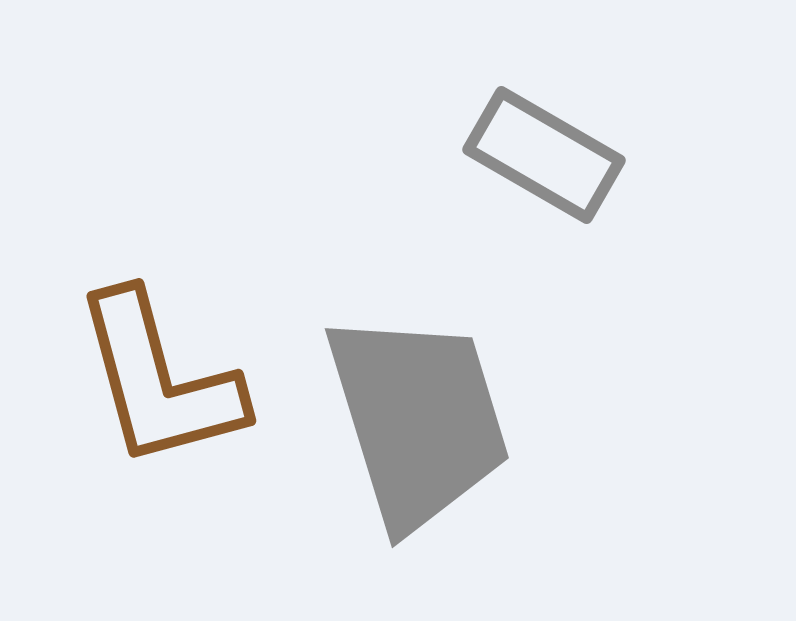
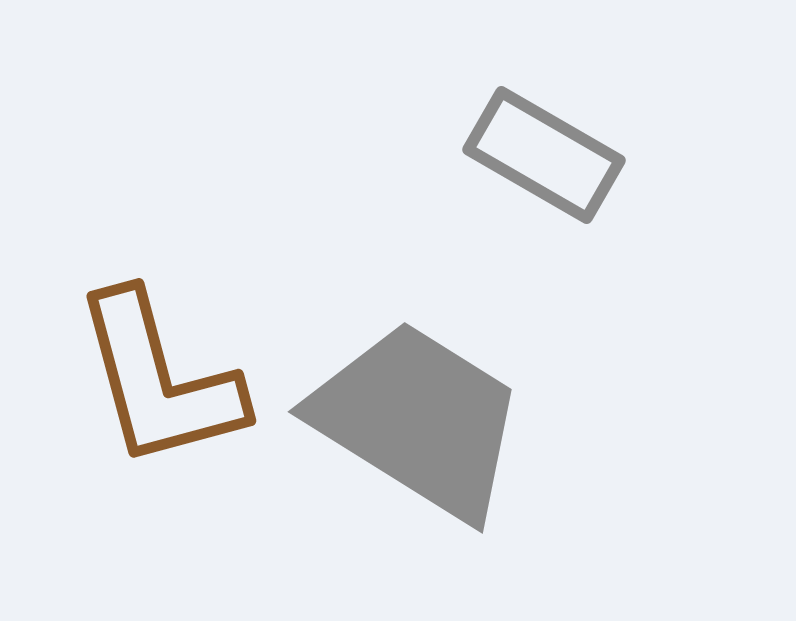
gray trapezoid: rotated 41 degrees counterclockwise
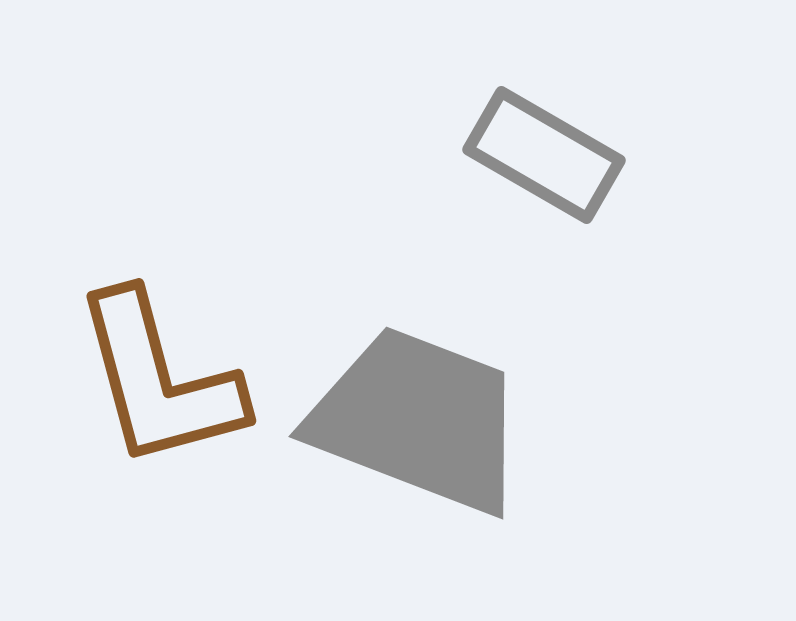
gray trapezoid: rotated 11 degrees counterclockwise
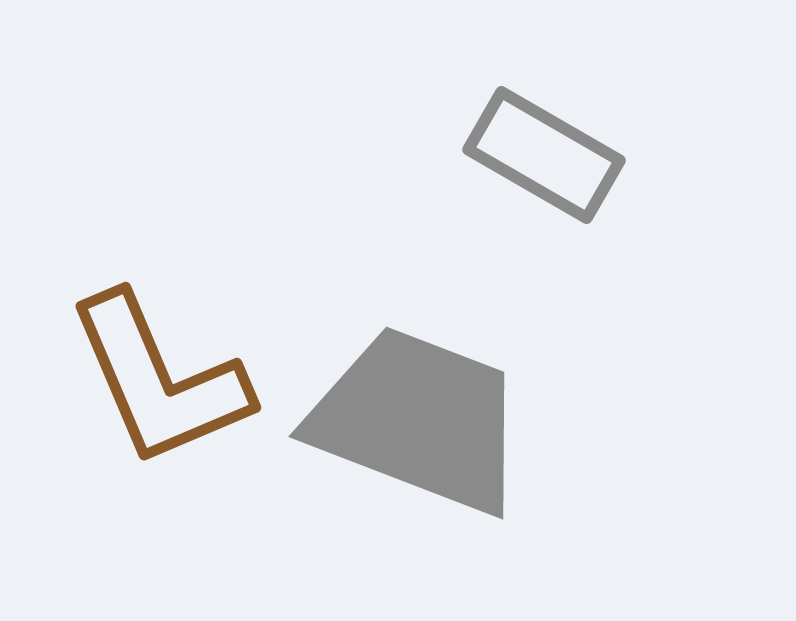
brown L-shape: rotated 8 degrees counterclockwise
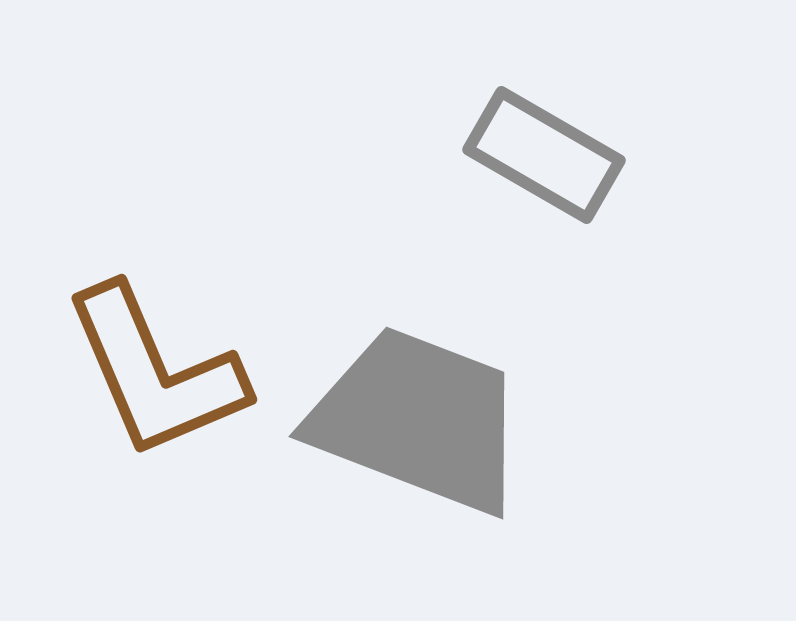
brown L-shape: moved 4 px left, 8 px up
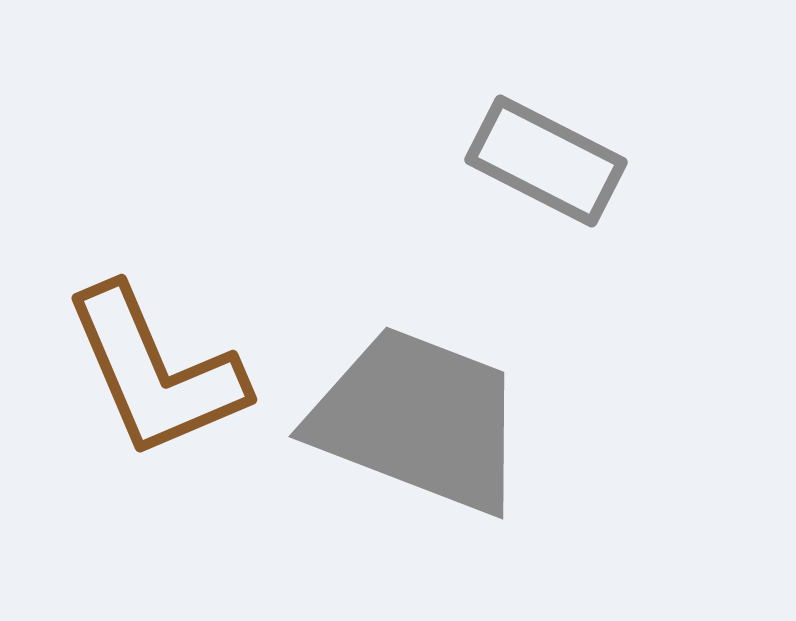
gray rectangle: moved 2 px right, 6 px down; rotated 3 degrees counterclockwise
